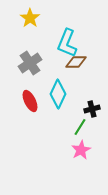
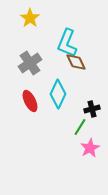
brown diamond: rotated 65 degrees clockwise
pink star: moved 9 px right, 2 px up
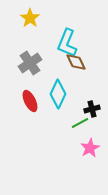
green line: moved 4 px up; rotated 30 degrees clockwise
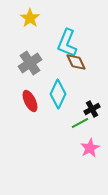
black cross: rotated 14 degrees counterclockwise
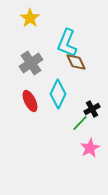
gray cross: moved 1 px right
green line: rotated 18 degrees counterclockwise
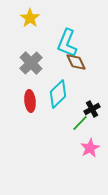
gray cross: rotated 10 degrees counterclockwise
cyan diamond: rotated 20 degrees clockwise
red ellipse: rotated 20 degrees clockwise
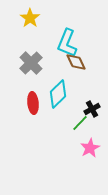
red ellipse: moved 3 px right, 2 px down
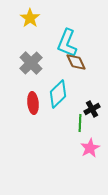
green line: rotated 42 degrees counterclockwise
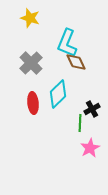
yellow star: rotated 18 degrees counterclockwise
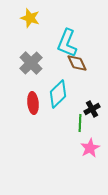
brown diamond: moved 1 px right, 1 px down
